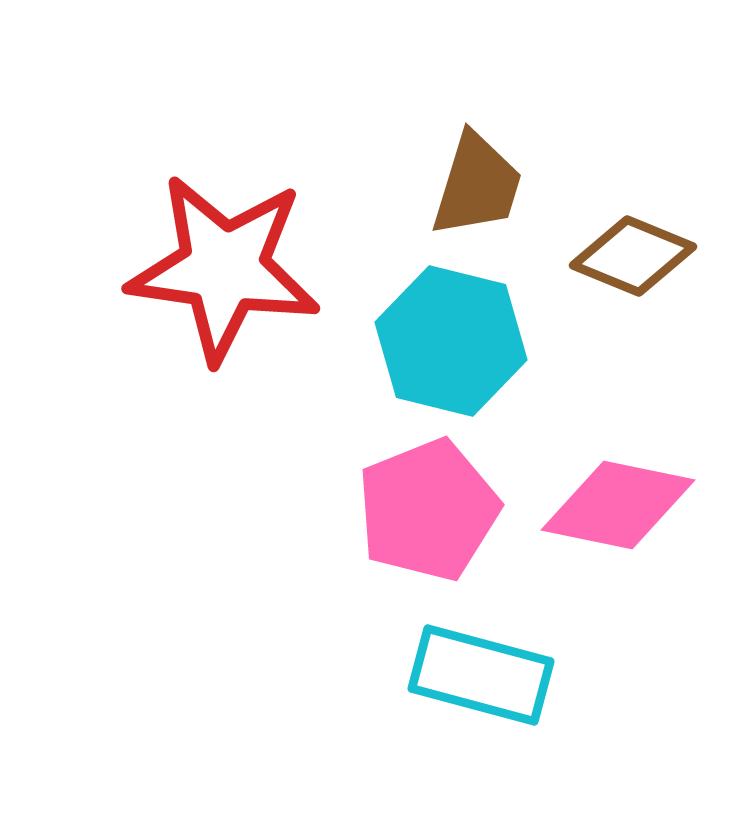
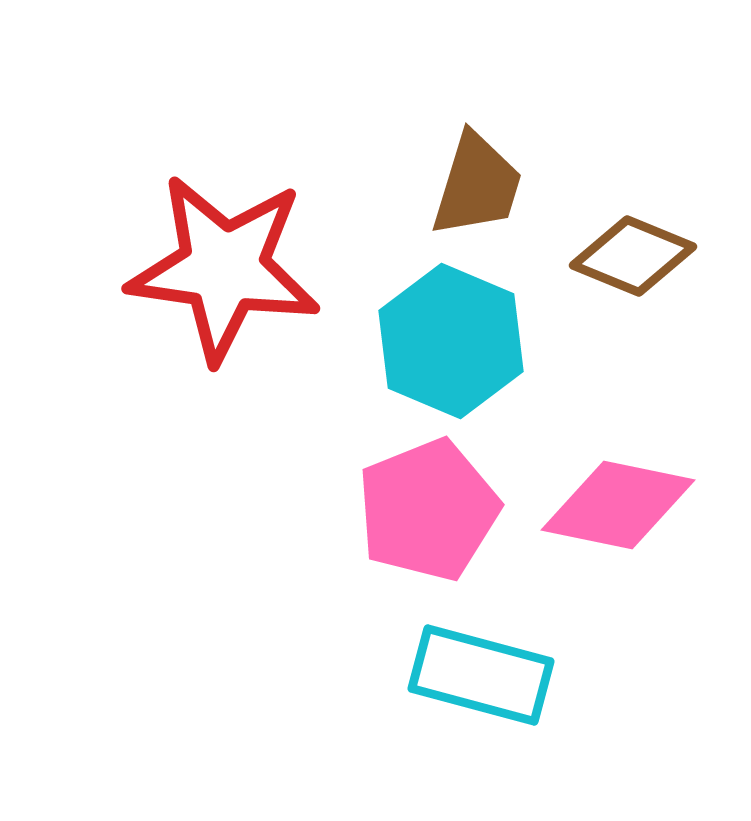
cyan hexagon: rotated 9 degrees clockwise
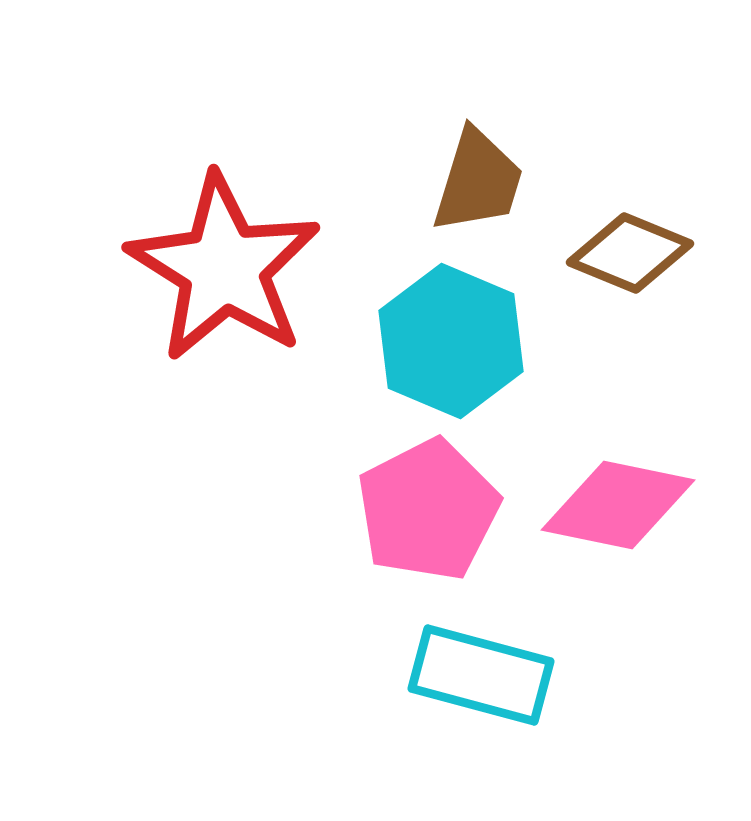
brown trapezoid: moved 1 px right, 4 px up
brown diamond: moved 3 px left, 3 px up
red star: rotated 24 degrees clockwise
pink pentagon: rotated 5 degrees counterclockwise
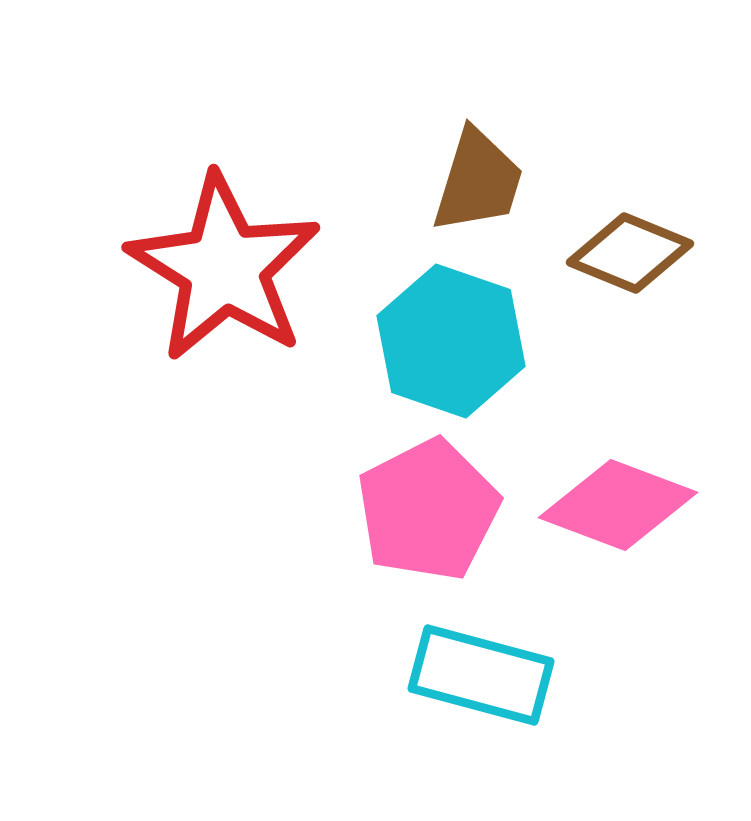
cyan hexagon: rotated 4 degrees counterclockwise
pink diamond: rotated 9 degrees clockwise
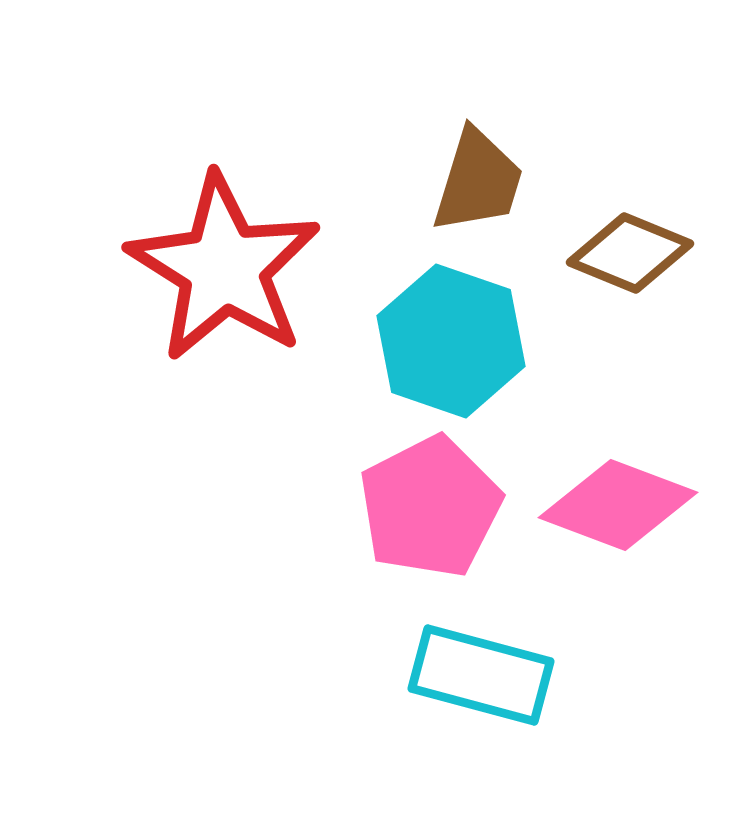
pink pentagon: moved 2 px right, 3 px up
